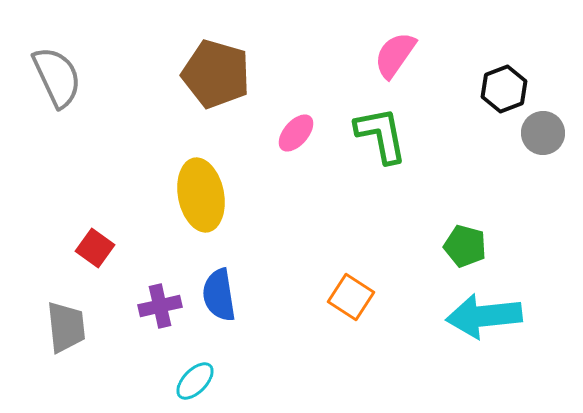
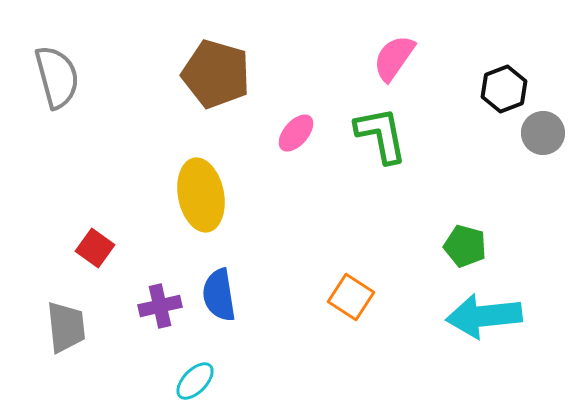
pink semicircle: moved 1 px left, 3 px down
gray semicircle: rotated 10 degrees clockwise
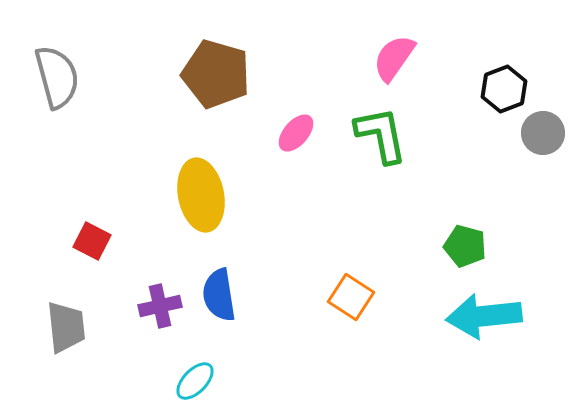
red square: moved 3 px left, 7 px up; rotated 9 degrees counterclockwise
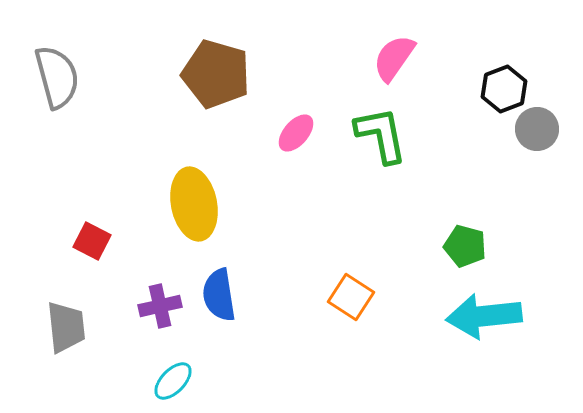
gray circle: moved 6 px left, 4 px up
yellow ellipse: moved 7 px left, 9 px down
cyan ellipse: moved 22 px left
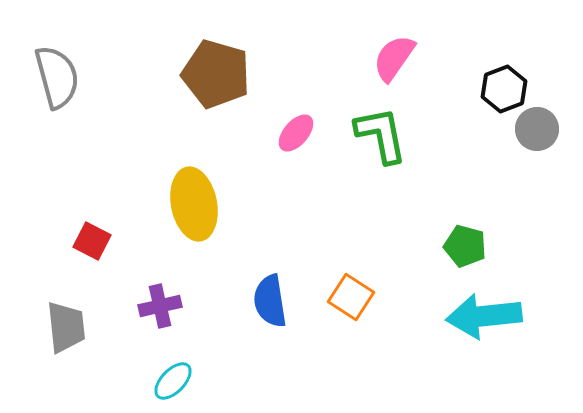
blue semicircle: moved 51 px right, 6 px down
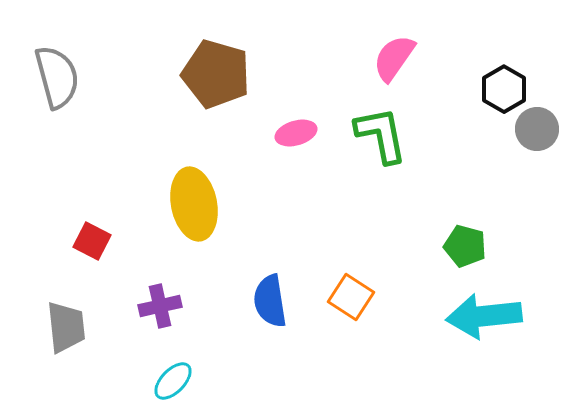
black hexagon: rotated 9 degrees counterclockwise
pink ellipse: rotated 33 degrees clockwise
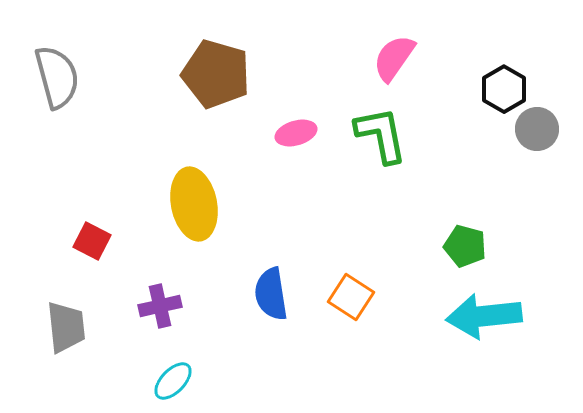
blue semicircle: moved 1 px right, 7 px up
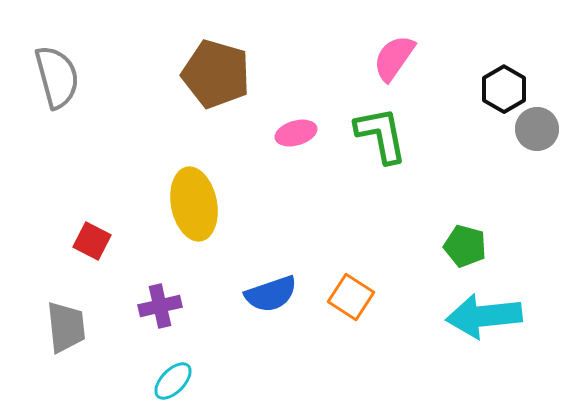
blue semicircle: rotated 100 degrees counterclockwise
